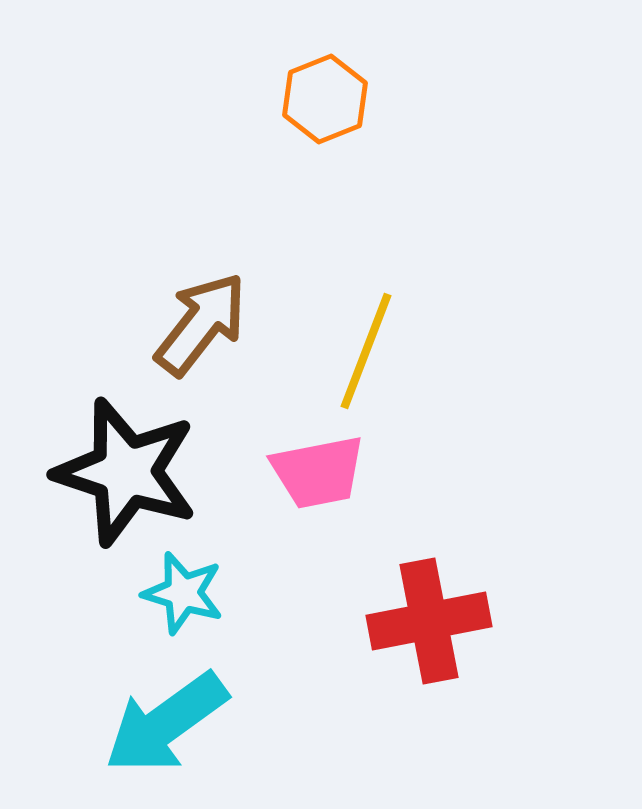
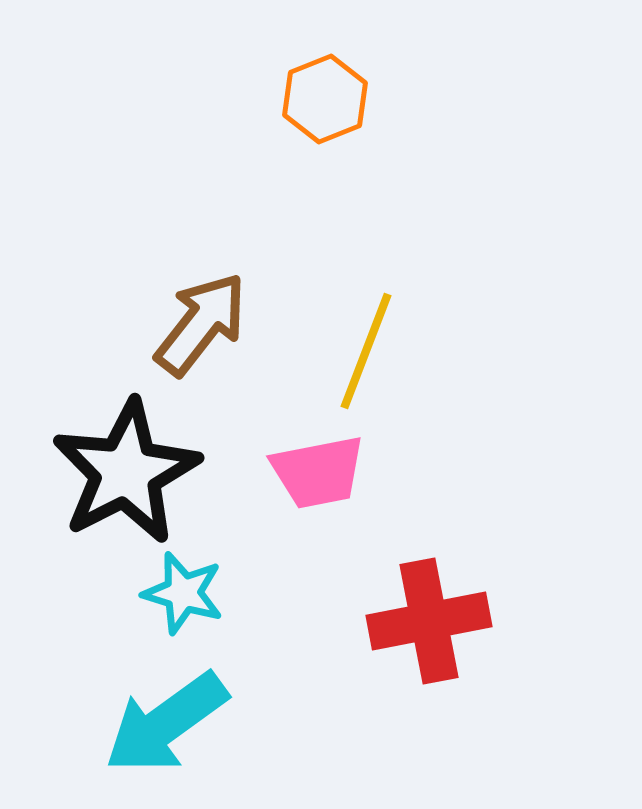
black star: rotated 27 degrees clockwise
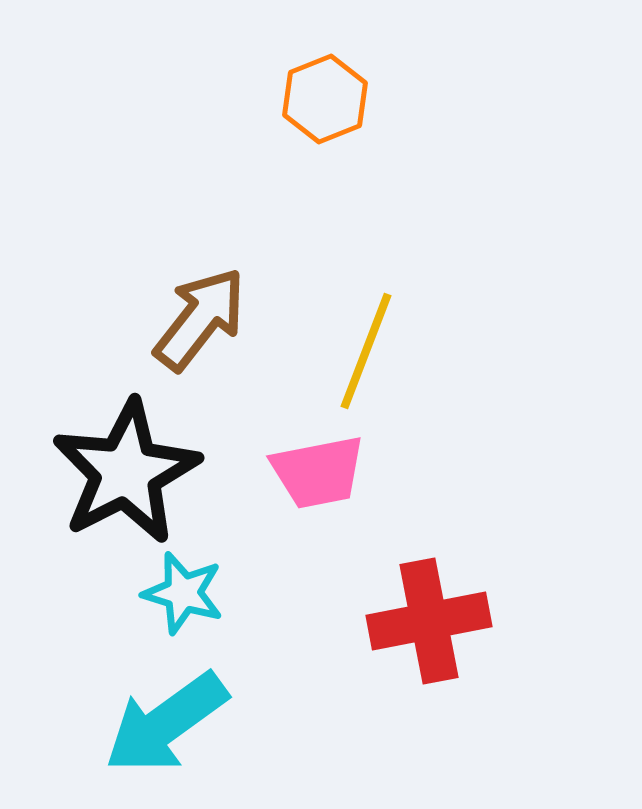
brown arrow: moved 1 px left, 5 px up
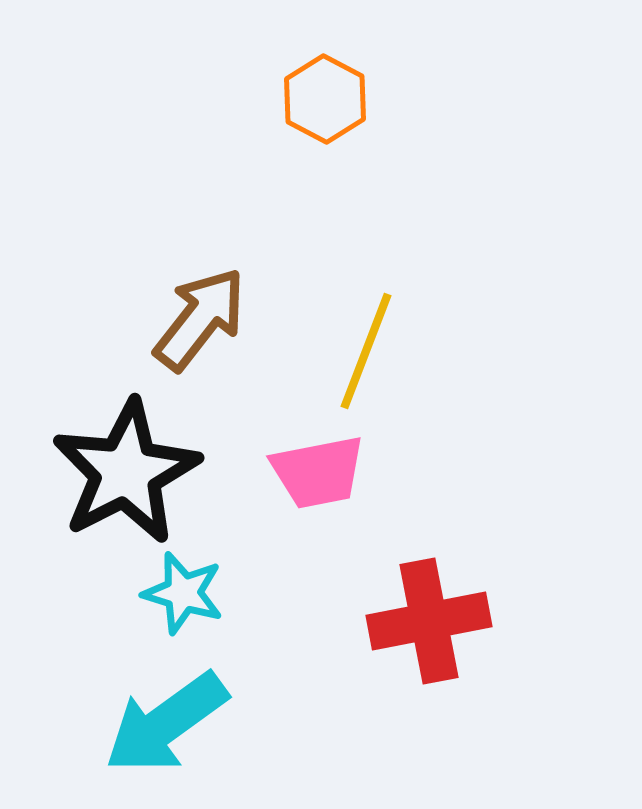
orange hexagon: rotated 10 degrees counterclockwise
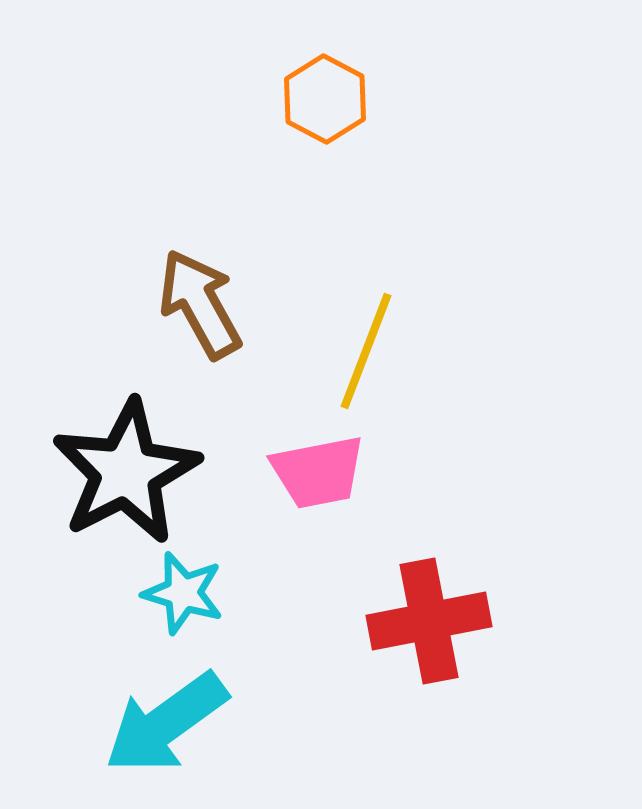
brown arrow: moved 15 px up; rotated 67 degrees counterclockwise
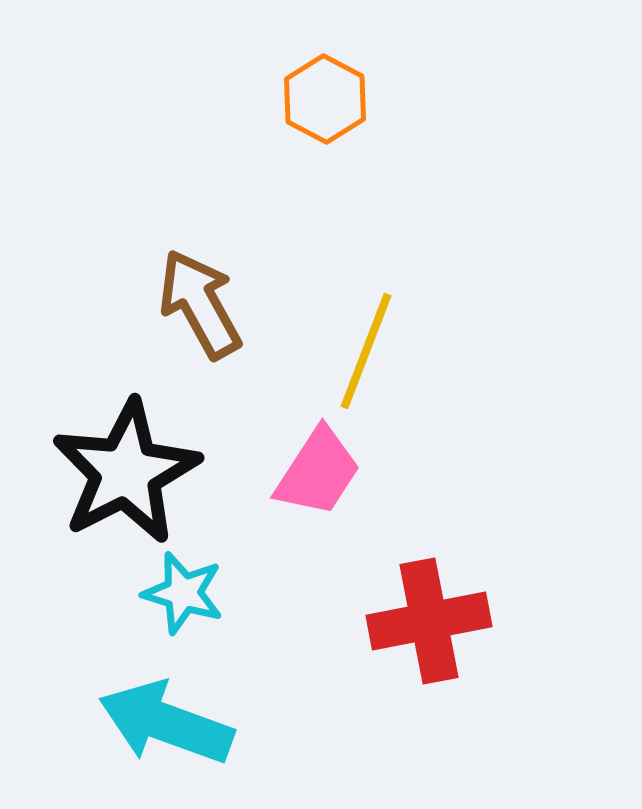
pink trapezoid: rotated 46 degrees counterclockwise
cyan arrow: rotated 56 degrees clockwise
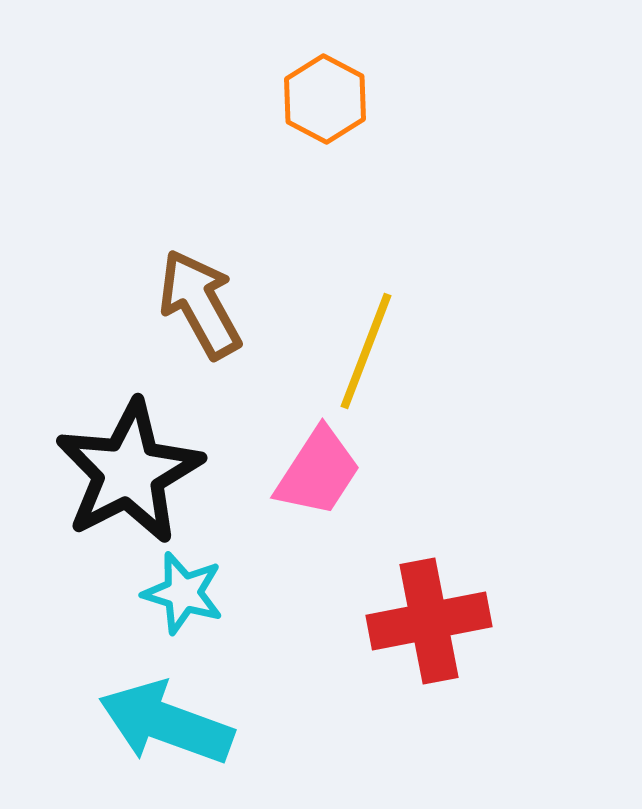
black star: moved 3 px right
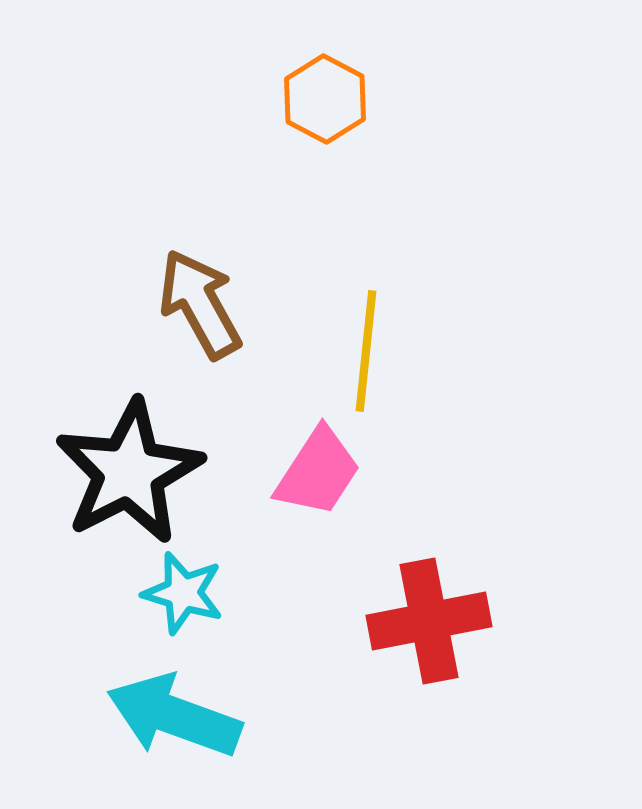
yellow line: rotated 15 degrees counterclockwise
cyan arrow: moved 8 px right, 7 px up
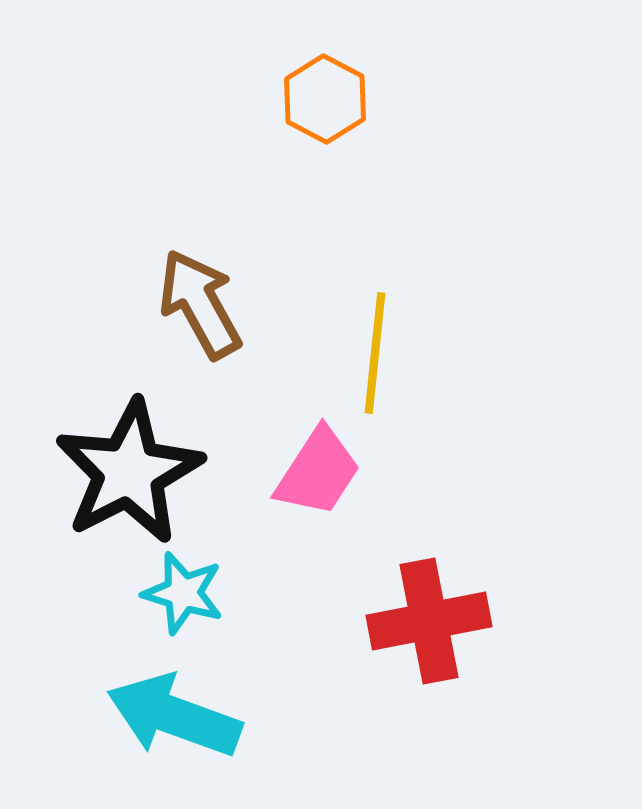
yellow line: moved 9 px right, 2 px down
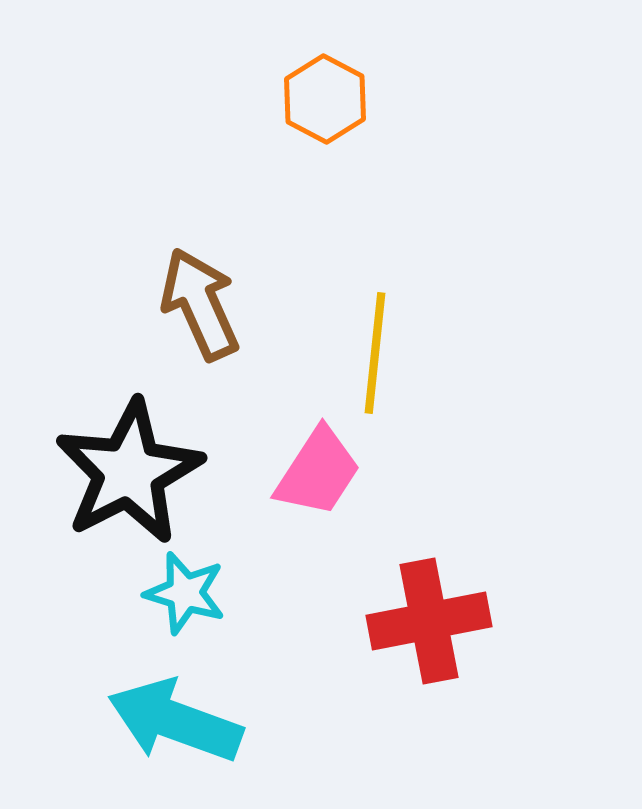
brown arrow: rotated 5 degrees clockwise
cyan star: moved 2 px right
cyan arrow: moved 1 px right, 5 px down
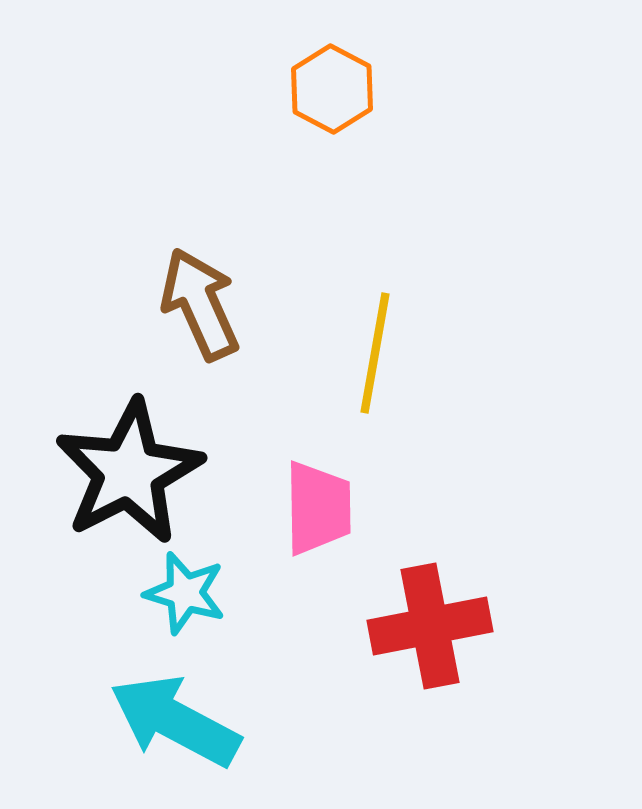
orange hexagon: moved 7 px right, 10 px up
yellow line: rotated 4 degrees clockwise
pink trapezoid: moved 36 px down; rotated 34 degrees counterclockwise
red cross: moved 1 px right, 5 px down
cyan arrow: rotated 8 degrees clockwise
